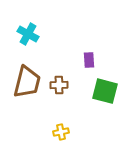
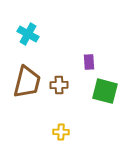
purple rectangle: moved 2 px down
yellow cross: rotated 14 degrees clockwise
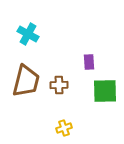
brown trapezoid: moved 1 px left, 1 px up
green square: rotated 16 degrees counterclockwise
yellow cross: moved 3 px right, 4 px up; rotated 21 degrees counterclockwise
